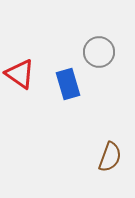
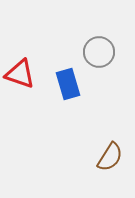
red triangle: rotated 16 degrees counterclockwise
brown semicircle: rotated 12 degrees clockwise
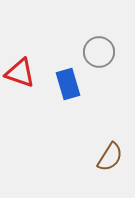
red triangle: moved 1 px up
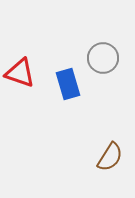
gray circle: moved 4 px right, 6 px down
